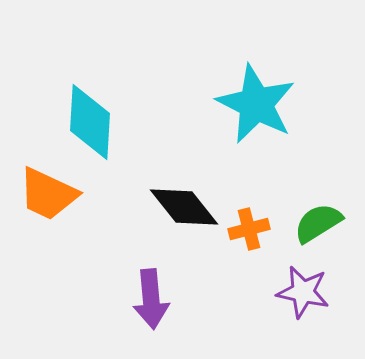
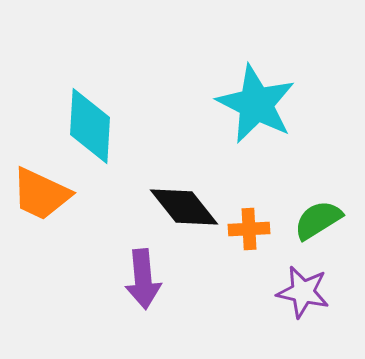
cyan diamond: moved 4 px down
orange trapezoid: moved 7 px left
green semicircle: moved 3 px up
orange cross: rotated 12 degrees clockwise
purple arrow: moved 8 px left, 20 px up
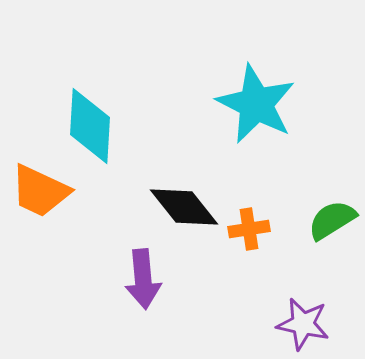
orange trapezoid: moved 1 px left, 3 px up
green semicircle: moved 14 px right
orange cross: rotated 6 degrees counterclockwise
purple star: moved 32 px down
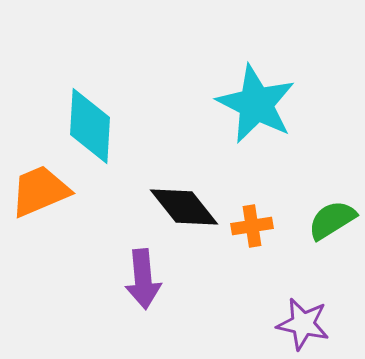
orange trapezoid: rotated 132 degrees clockwise
orange cross: moved 3 px right, 3 px up
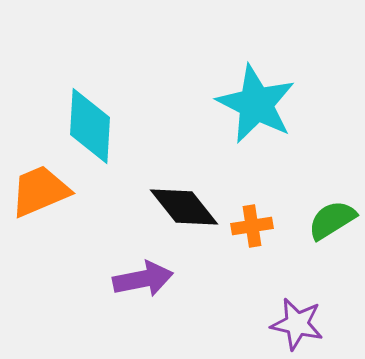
purple arrow: rotated 96 degrees counterclockwise
purple star: moved 6 px left
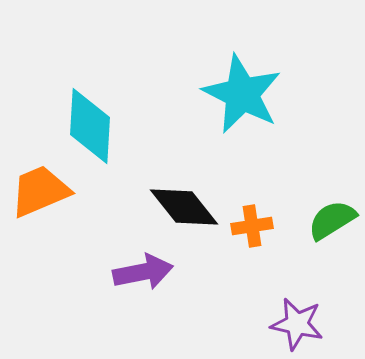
cyan star: moved 14 px left, 10 px up
purple arrow: moved 7 px up
